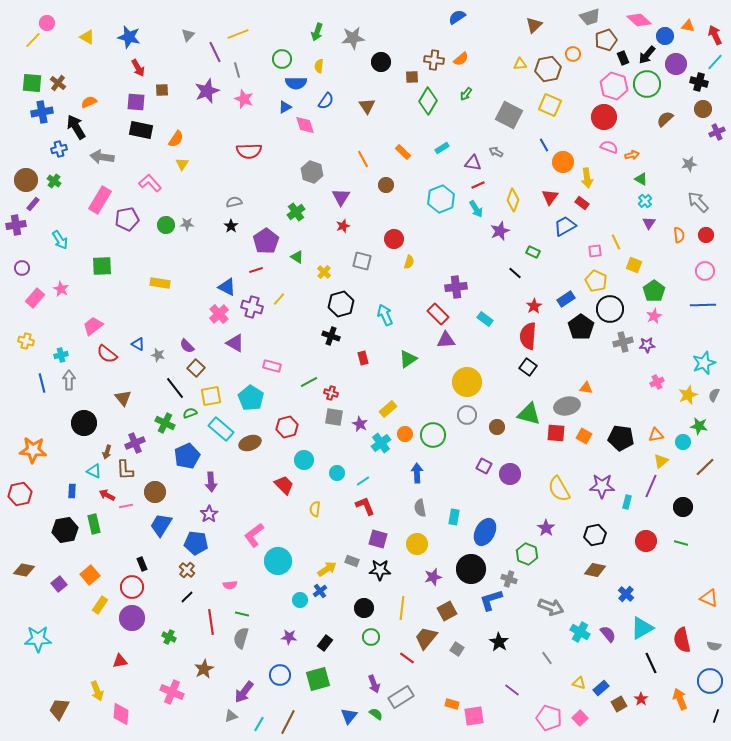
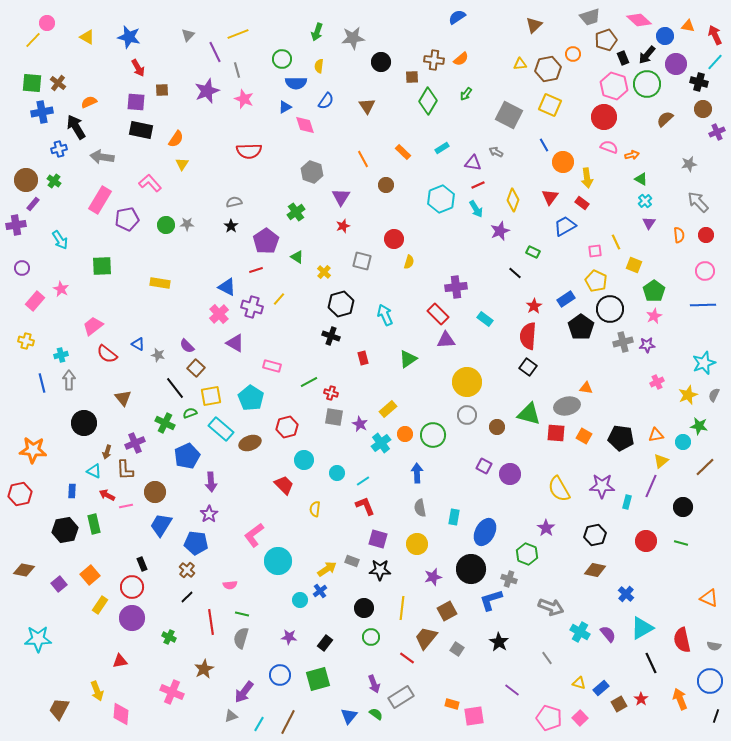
pink rectangle at (35, 298): moved 3 px down
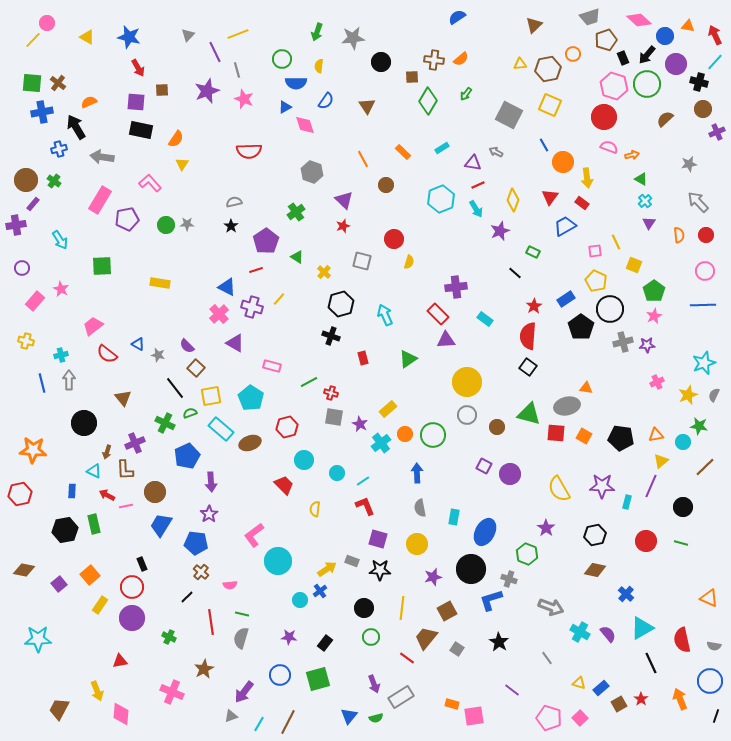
purple triangle at (341, 197): moved 3 px right, 3 px down; rotated 18 degrees counterclockwise
brown cross at (187, 570): moved 14 px right, 2 px down
green semicircle at (376, 714): moved 4 px down; rotated 128 degrees clockwise
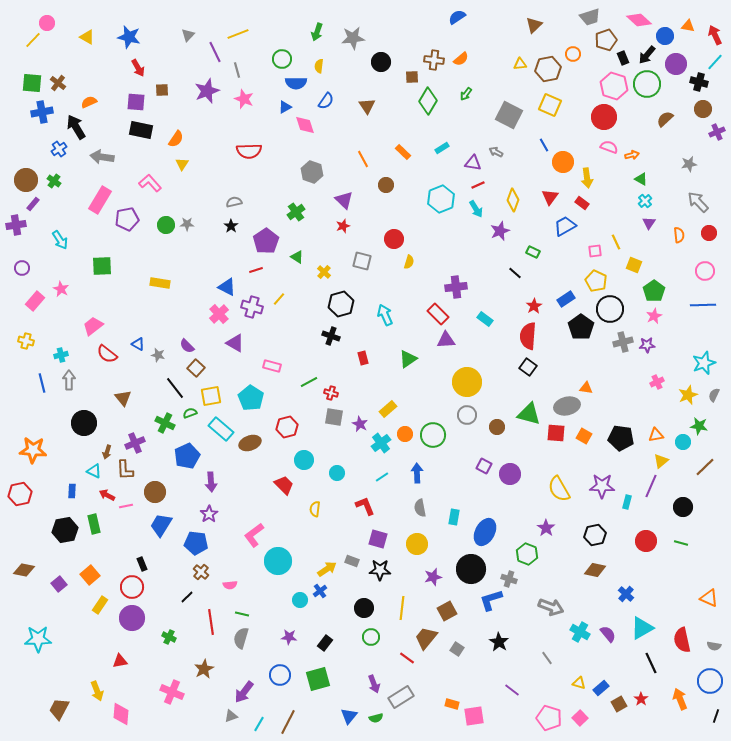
blue cross at (59, 149): rotated 21 degrees counterclockwise
red circle at (706, 235): moved 3 px right, 2 px up
cyan line at (363, 481): moved 19 px right, 4 px up
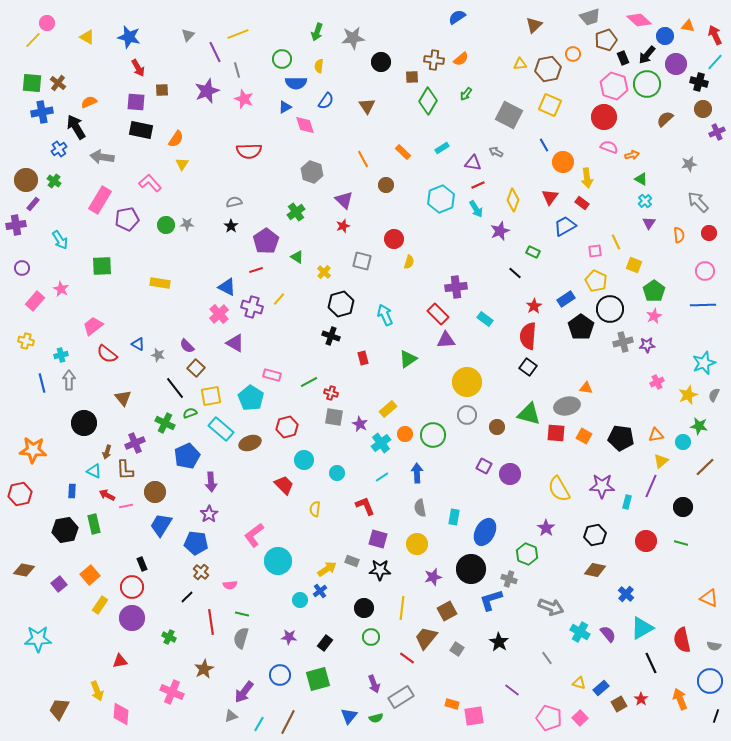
pink rectangle at (272, 366): moved 9 px down
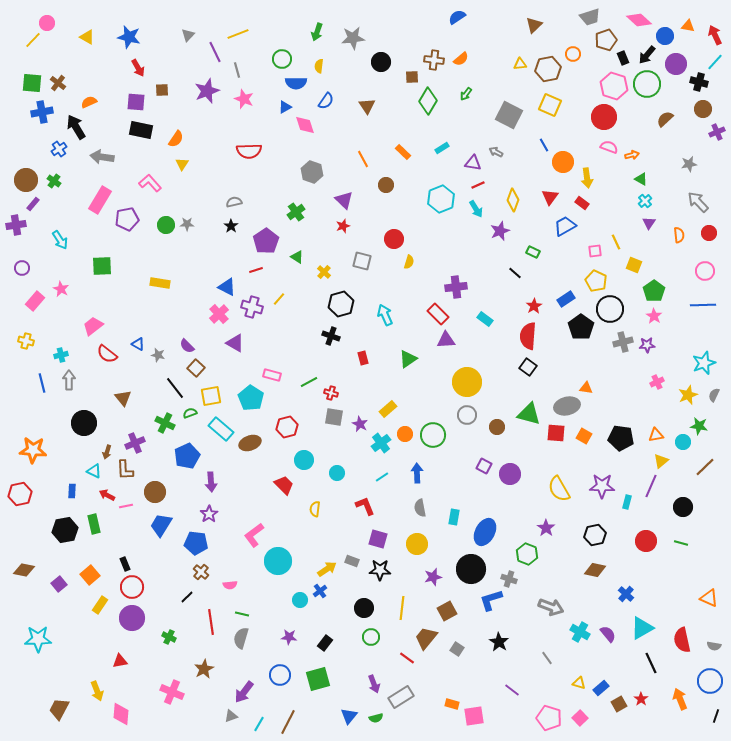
pink star at (654, 316): rotated 14 degrees counterclockwise
black rectangle at (142, 564): moved 17 px left
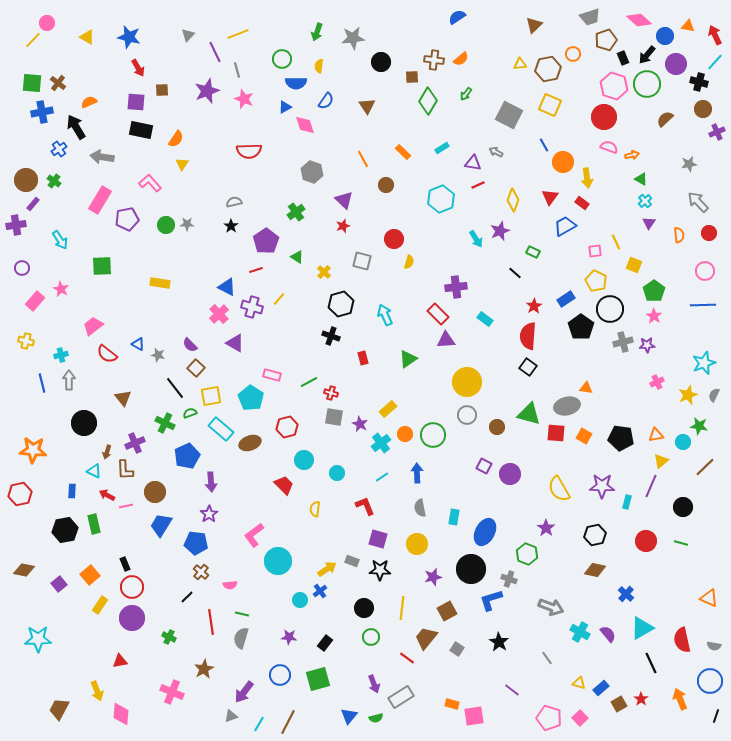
cyan arrow at (476, 209): moved 30 px down
purple semicircle at (187, 346): moved 3 px right, 1 px up
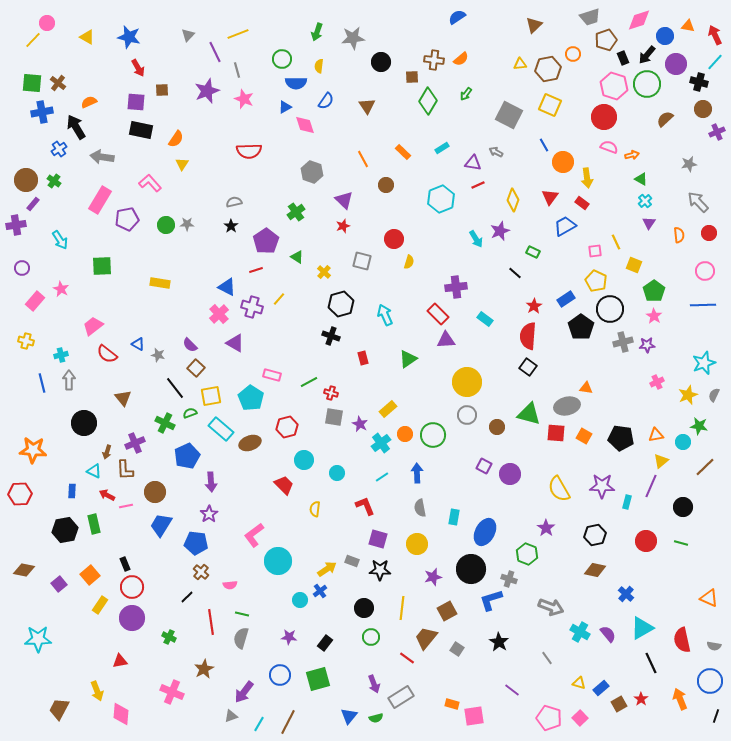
pink diamond at (639, 20): rotated 60 degrees counterclockwise
red hexagon at (20, 494): rotated 10 degrees clockwise
